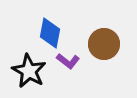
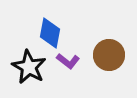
brown circle: moved 5 px right, 11 px down
black star: moved 4 px up
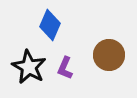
blue diamond: moved 8 px up; rotated 12 degrees clockwise
purple L-shape: moved 3 px left, 7 px down; rotated 75 degrees clockwise
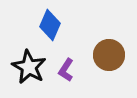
purple L-shape: moved 1 px right, 2 px down; rotated 10 degrees clockwise
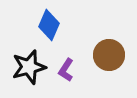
blue diamond: moved 1 px left
black star: rotated 28 degrees clockwise
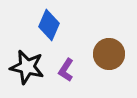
brown circle: moved 1 px up
black star: moved 2 px left; rotated 28 degrees clockwise
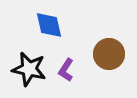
blue diamond: rotated 36 degrees counterclockwise
black star: moved 2 px right, 2 px down
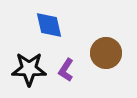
brown circle: moved 3 px left, 1 px up
black star: rotated 12 degrees counterclockwise
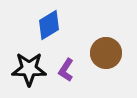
blue diamond: rotated 72 degrees clockwise
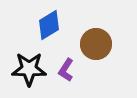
brown circle: moved 10 px left, 9 px up
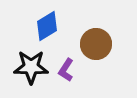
blue diamond: moved 2 px left, 1 px down
black star: moved 2 px right, 2 px up
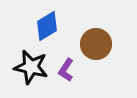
black star: rotated 12 degrees clockwise
